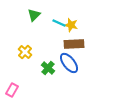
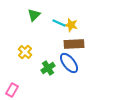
green cross: rotated 16 degrees clockwise
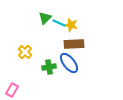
green triangle: moved 11 px right, 3 px down
green cross: moved 1 px right, 1 px up; rotated 24 degrees clockwise
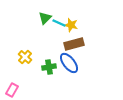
brown rectangle: rotated 12 degrees counterclockwise
yellow cross: moved 5 px down
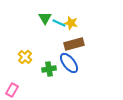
green triangle: rotated 16 degrees counterclockwise
yellow star: moved 2 px up
green cross: moved 2 px down
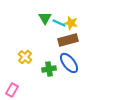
brown rectangle: moved 6 px left, 4 px up
